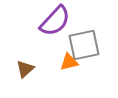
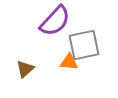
orange triangle: rotated 18 degrees clockwise
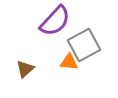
gray square: rotated 16 degrees counterclockwise
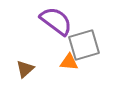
purple semicircle: moved 1 px right; rotated 96 degrees counterclockwise
gray square: rotated 12 degrees clockwise
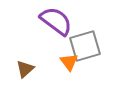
gray square: moved 1 px right, 1 px down
orange triangle: rotated 48 degrees clockwise
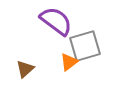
orange triangle: rotated 30 degrees clockwise
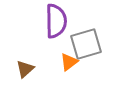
purple semicircle: rotated 52 degrees clockwise
gray square: moved 1 px right, 2 px up
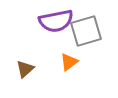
purple semicircle: rotated 80 degrees clockwise
gray square: moved 13 px up
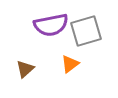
purple semicircle: moved 5 px left, 4 px down
orange triangle: moved 1 px right, 2 px down
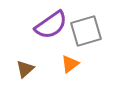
purple semicircle: rotated 24 degrees counterclockwise
